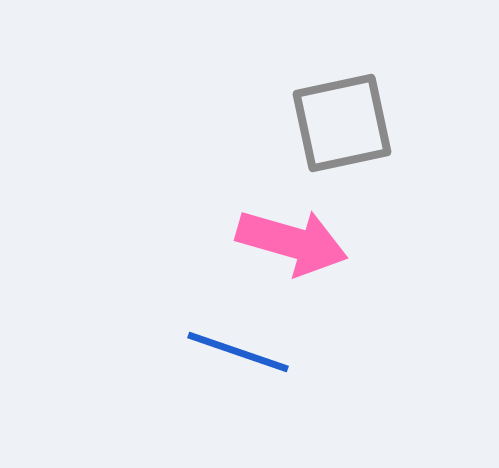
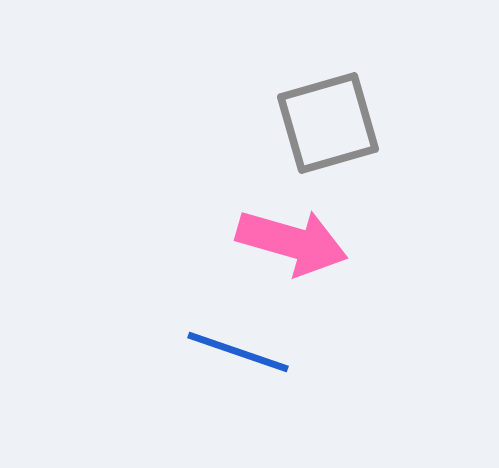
gray square: moved 14 px left; rotated 4 degrees counterclockwise
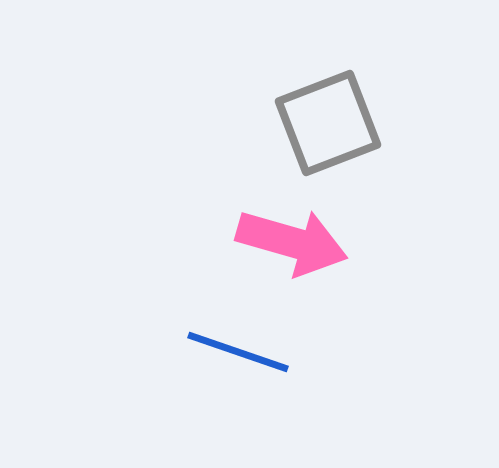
gray square: rotated 5 degrees counterclockwise
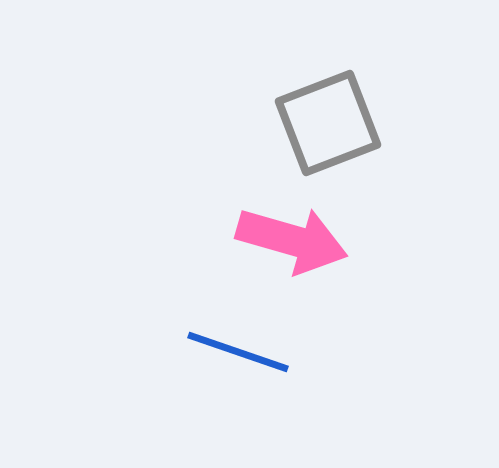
pink arrow: moved 2 px up
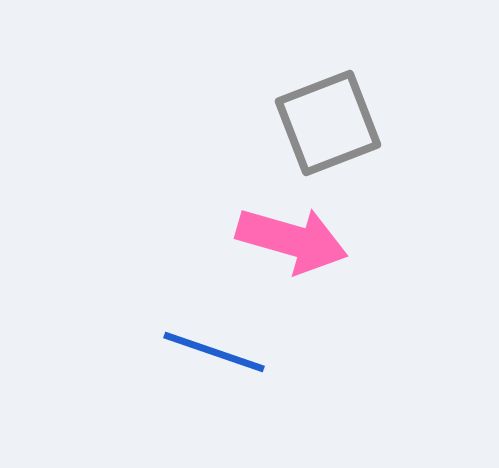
blue line: moved 24 px left
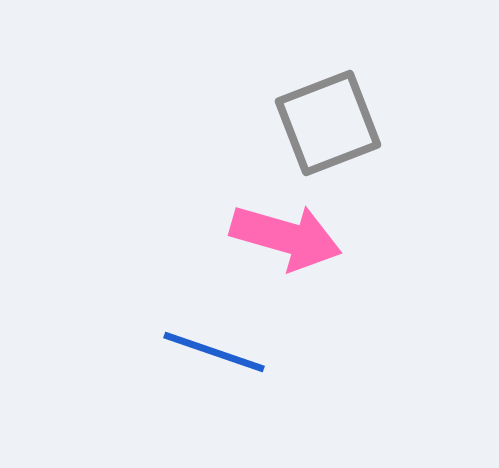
pink arrow: moved 6 px left, 3 px up
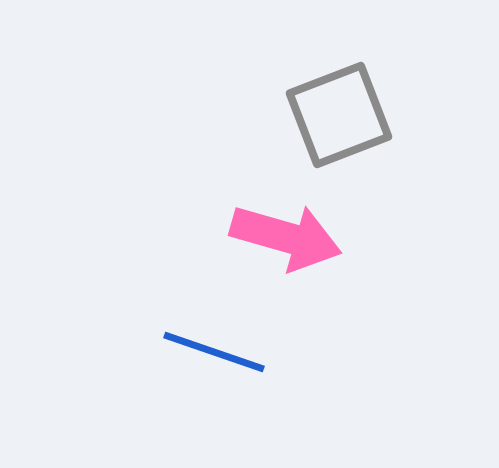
gray square: moved 11 px right, 8 px up
